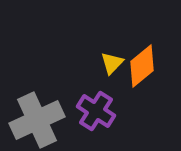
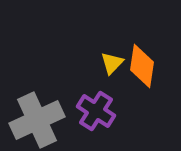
orange diamond: rotated 42 degrees counterclockwise
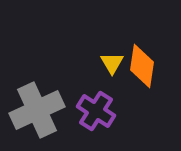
yellow triangle: rotated 15 degrees counterclockwise
gray cross: moved 10 px up
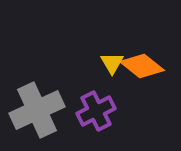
orange diamond: rotated 60 degrees counterclockwise
purple cross: rotated 30 degrees clockwise
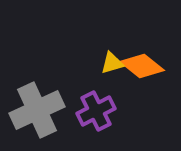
yellow triangle: rotated 45 degrees clockwise
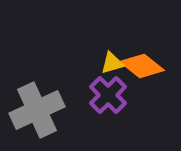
purple cross: moved 12 px right, 16 px up; rotated 18 degrees counterclockwise
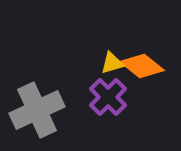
purple cross: moved 2 px down
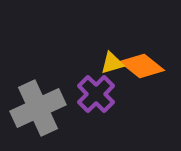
purple cross: moved 12 px left, 3 px up
gray cross: moved 1 px right, 2 px up
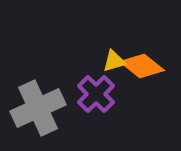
yellow triangle: moved 2 px right, 2 px up
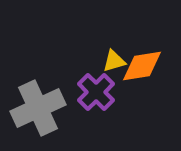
orange diamond: rotated 48 degrees counterclockwise
purple cross: moved 2 px up
